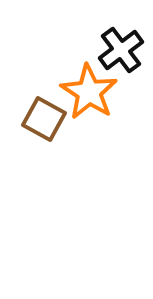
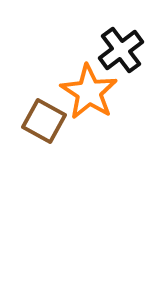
brown square: moved 2 px down
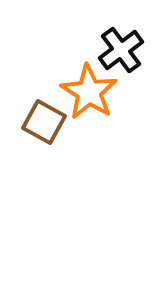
brown square: moved 1 px down
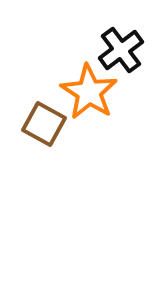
brown square: moved 2 px down
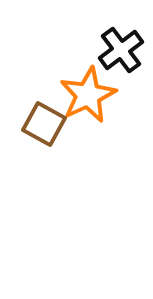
orange star: moved 1 px left, 3 px down; rotated 14 degrees clockwise
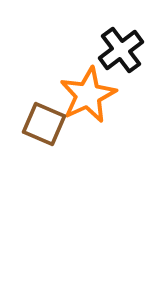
brown square: rotated 6 degrees counterclockwise
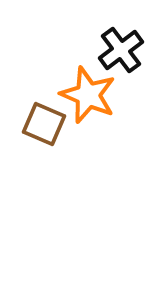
orange star: rotated 24 degrees counterclockwise
